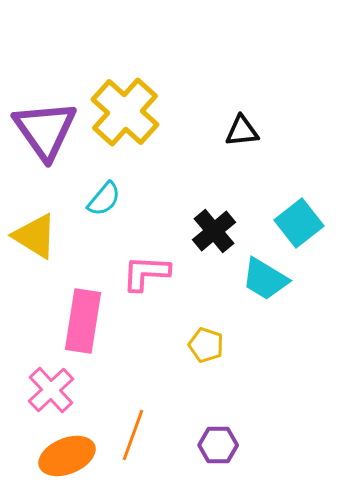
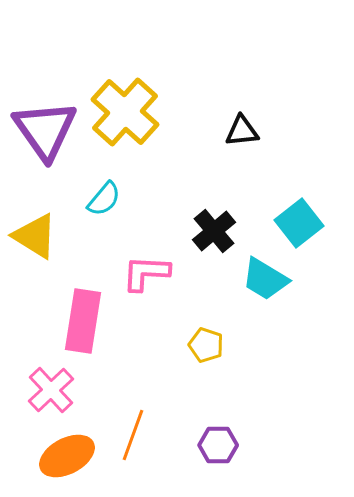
orange ellipse: rotated 6 degrees counterclockwise
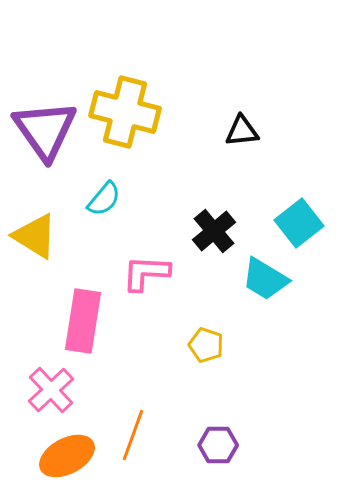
yellow cross: rotated 28 degrees counterclockwise
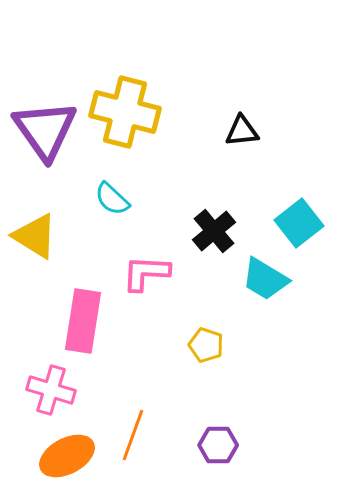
cyan semicircle: moved 8 px right; rotated 93 degrees clockwise
pink cross: rotated 30 degrees counterclockwise
